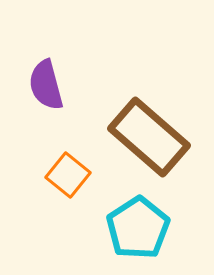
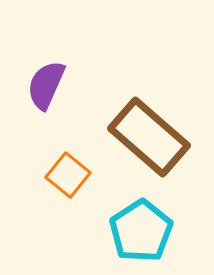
purple semicircle: rotated 39 degrees clockwise
cyan pentagon: moved 3 px right, 3 px down
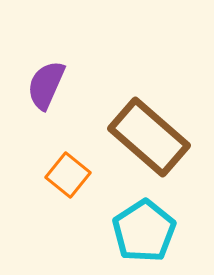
cyan pentagon: moved 3 px right
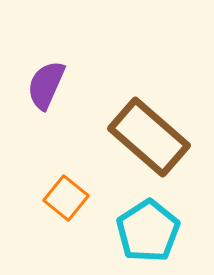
orange square: moved 2 px left, 23 px down
cyan pentagon: moved 4 px right
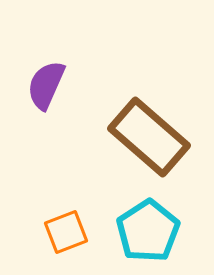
orange square: moved 34 px down; rotated 30 degrees clockwise
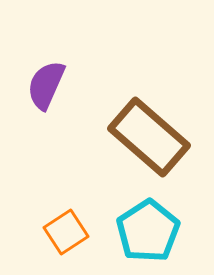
orange square: rotated 12 degrees counterclockwise
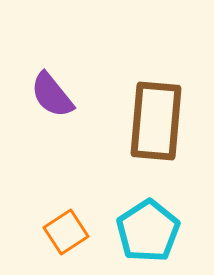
purple semicircle: moved 6 px right, 10 px down; rotated 63 degrees counterclockwise
brown rectangle: moved 7 px right, 16 px up; rotated 54 degrees clockwise
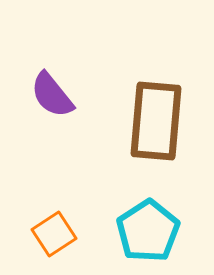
orange square: moved 12 px left, 2 px down
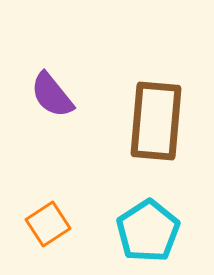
orange square: moved 6 px left, 10 px up
